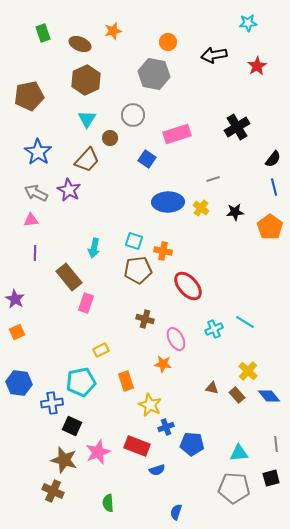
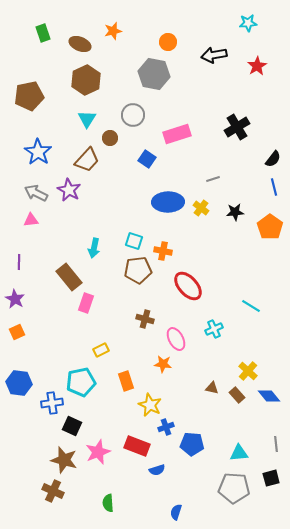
purple line at (35, 253): moved 16 px left, 9 px down
cyan line at (245, 322): moved 6 px right, 16 px up
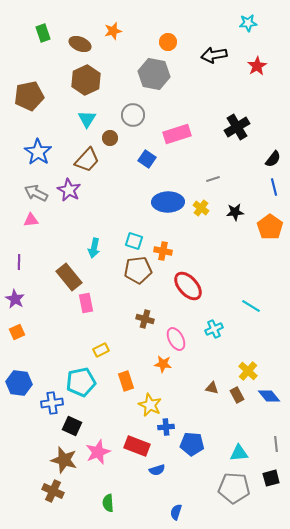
pink rectangle at (86, 303): rotated 30 degrees counterclockwise
brown rectangle at (237, 395): rotated 14 degrees clockwise
blue cross at (166, 427): rotated 14 degrees clockwise
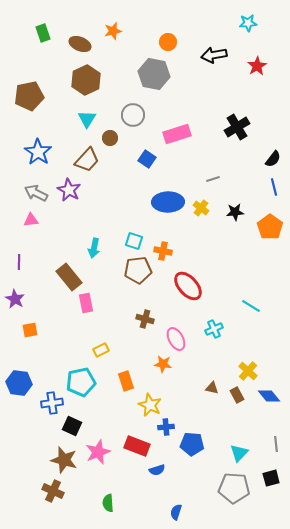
orange square at (17, 332): moved 13 px right, 2 px up; rotated 14 degrees clockwise
cyan triangle at (239, 453): rotated 42 degrees counterclockwise
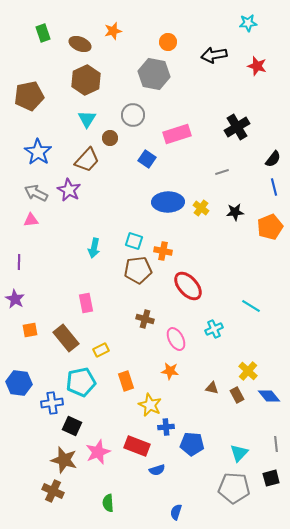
red star at (257, 66): rotated 24 degrees counterclockwise
gray line at (213, 179): moved 9 px right, 7 px up
orange pentagon at (270, 227): rotated 15 degrees clockwise
brown rectangle at (69, 277): moved 3 px left, 61 px down
orange star at (163, 364): moved 7 px right, 7 px down
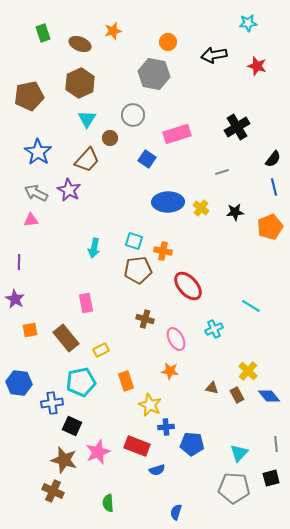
brown hexagon at (86, 80): moved 6 px left, 3 px down
